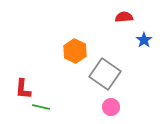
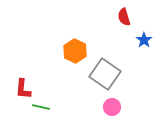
red semicircle: rotated 102 degrees counterclockwise
pink circle: moved 1 px right
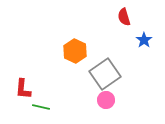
gray square: rotated 20 degrees clockwise
pink circle: moved 6 px left, 7 px up
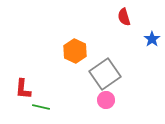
blue star: moved 8 px right, 1 px up
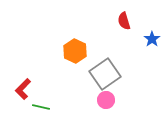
red semicircle: moved 4 px down
red L-shape: rotated 40 degrees clockwise
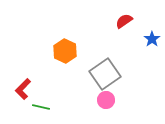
red semicircle: rotated 72 degrees clockwise
orange hexagon: moved 10 px left
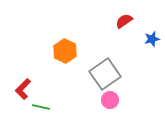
blue star: rotated 21 degrees clockwise
pink circle: moved 4 px right
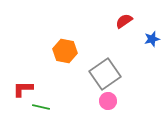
orange hexagon: rotated 15 degrees counterclockwise
red L-shape: rotated 45 degrees clockwise
pink circle: moved 2 px left, 1 px down
